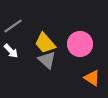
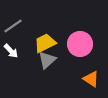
yellow trapezoid: rotated 105 degrees clockwise
gray triangle: rotated 36 degrees clockwise
orange triangle: moved 1 px left, 1 px down
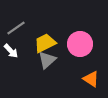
gray line: moved 3 px right, 2 px down
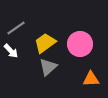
yellow trapezoid: rotated 10 degrees counterclockwise
gray triangle: moved 1 px right, 7 px down
orange triangle: rotated 36 degrees counterclockwise
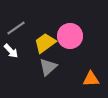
pink circle: moved 10 px left, 8 px up
